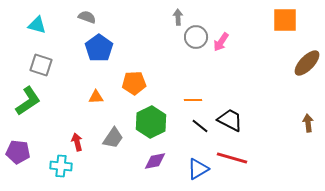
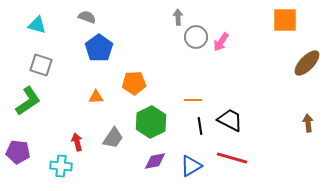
black line: rotated 42 degrees clockwise
blue triangle: moved 7 px left, 3 px up
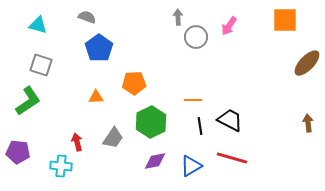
cyan triangle: moved 1 px right
pink arrow: moved 8 px right, 16 px up
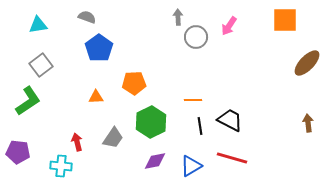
cyan triangle: rotated 24 degrees counterclockwise
gray square: rotated 35 degrees clockwise
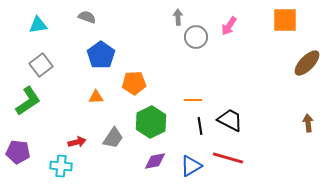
blue pentagon: moved 2 px right, 7 px down
red arrow: rotated 90 degrees clockwise
red line: moved 4 px left
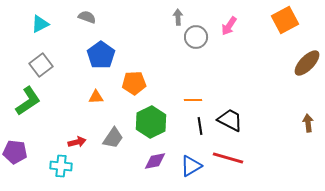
orange square: rotated 28 degrees counterclockwise
cyan triangle: moved 2 px right, 1 px up; rotated 18 degrees counterclockwise
purple pentagon: moved 3 px left
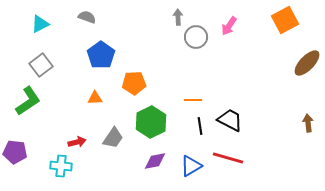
orange triangle: moved 1 px left, 1 px down
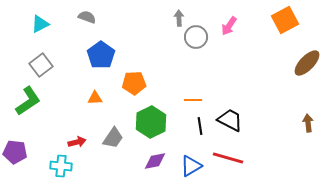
gray arrow: moved 1 px right, 1 px down
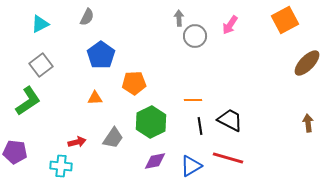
gray semicircle: rotated 96 degrees clockwise
pink arrow: moved 1 px right, 1 px up
gray circle: moved 1 px left, 1 px up
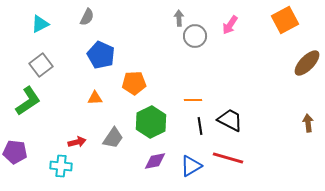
blue pentagon: rotated 12 degrees counterclockwise
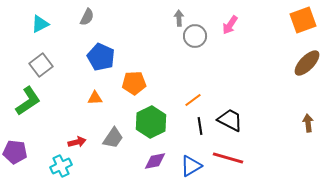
orange square: moved 18 px right; rotated 8 degrees clockwise
blue pentagon: moved 2 px down
orange line: rotated 36 degrees counterclockwise
cyan cross: rotated 30 degrees counterclockwise
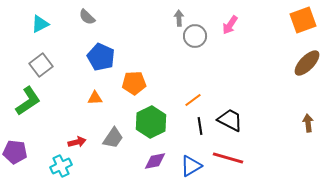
gray semicircle: rotated 108 degrees clockwise
